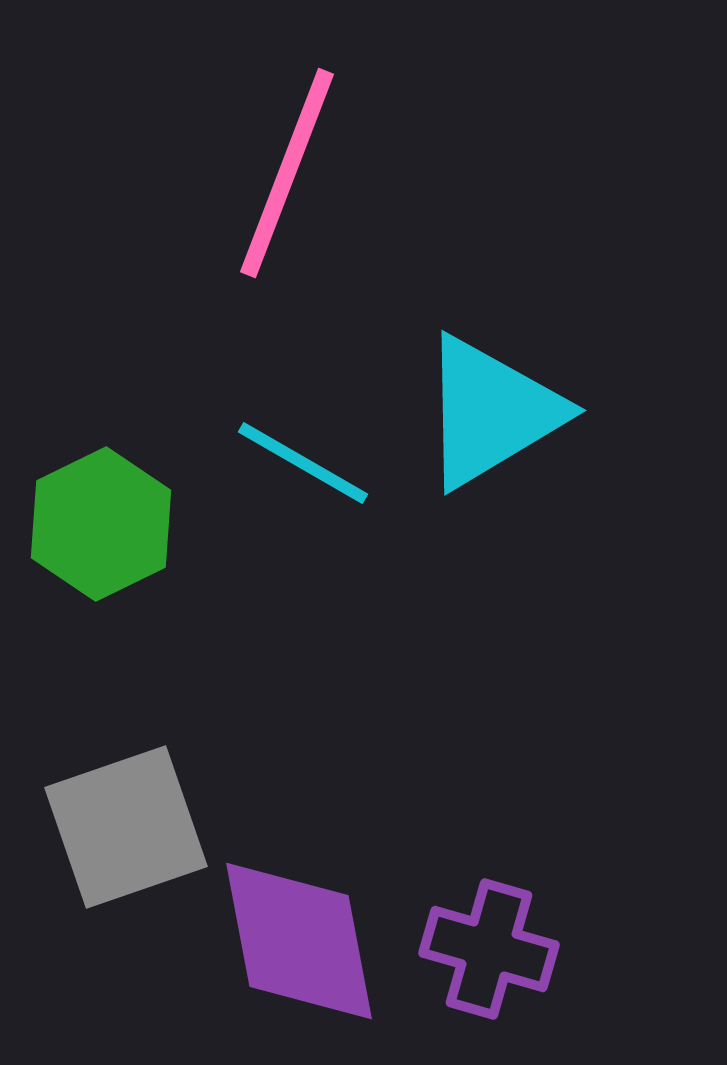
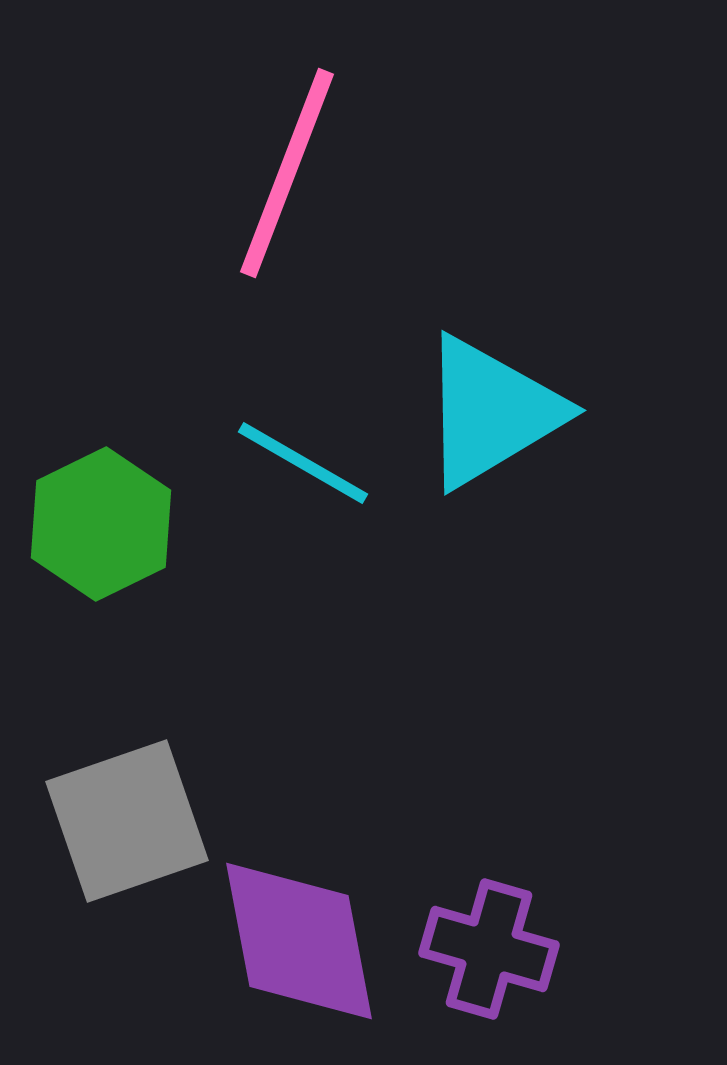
gray square: moved 1 px right, 6 px up
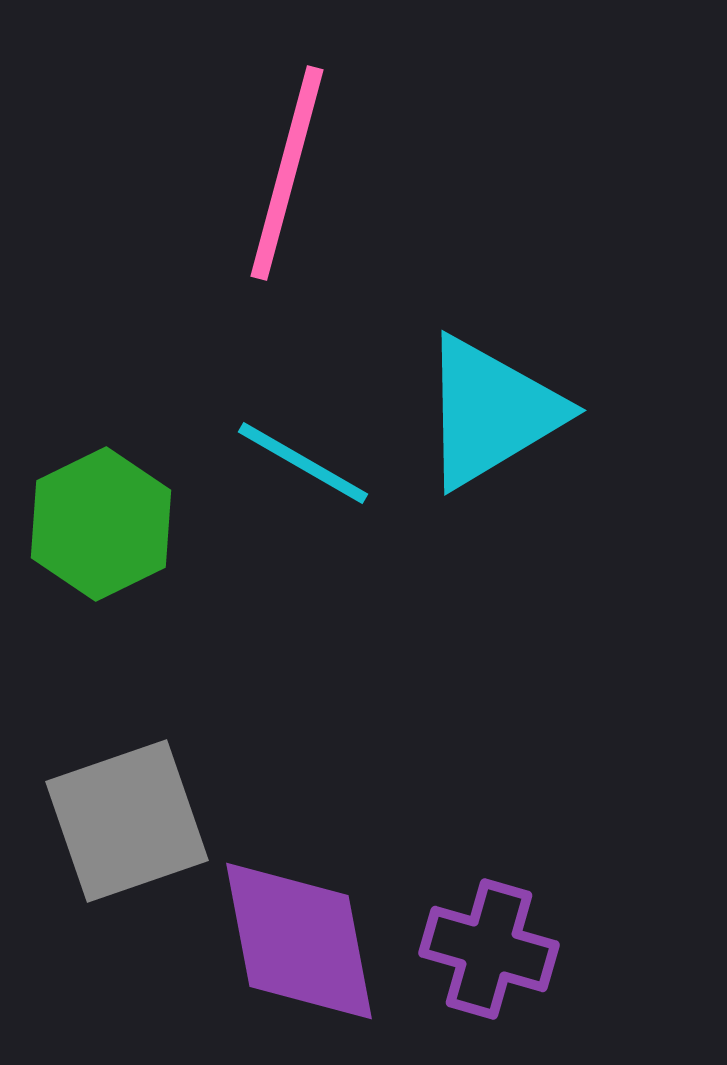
pink line: rotated 6 degrees counterclockwise
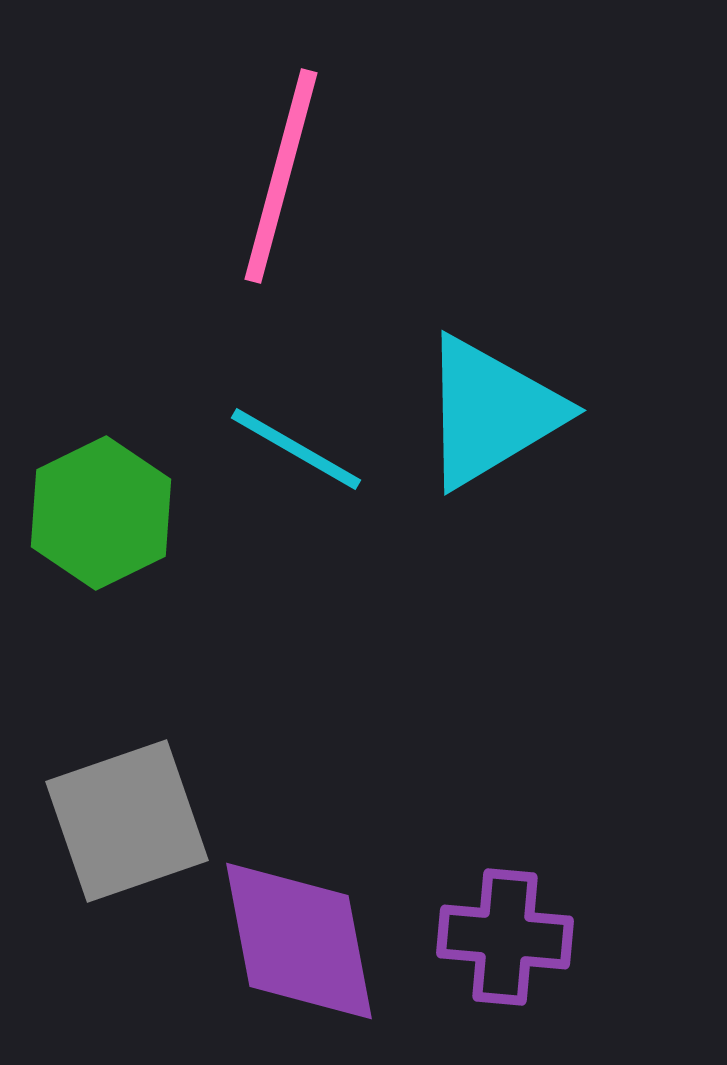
pink line: moved 6 px left, 3 px down
cyan line: moved 7 px left, 14 px up
green hexagon: moved 11 px up
purple cross: moved 16 px right, 12 px up; rotated 11 degrees counterclockwise
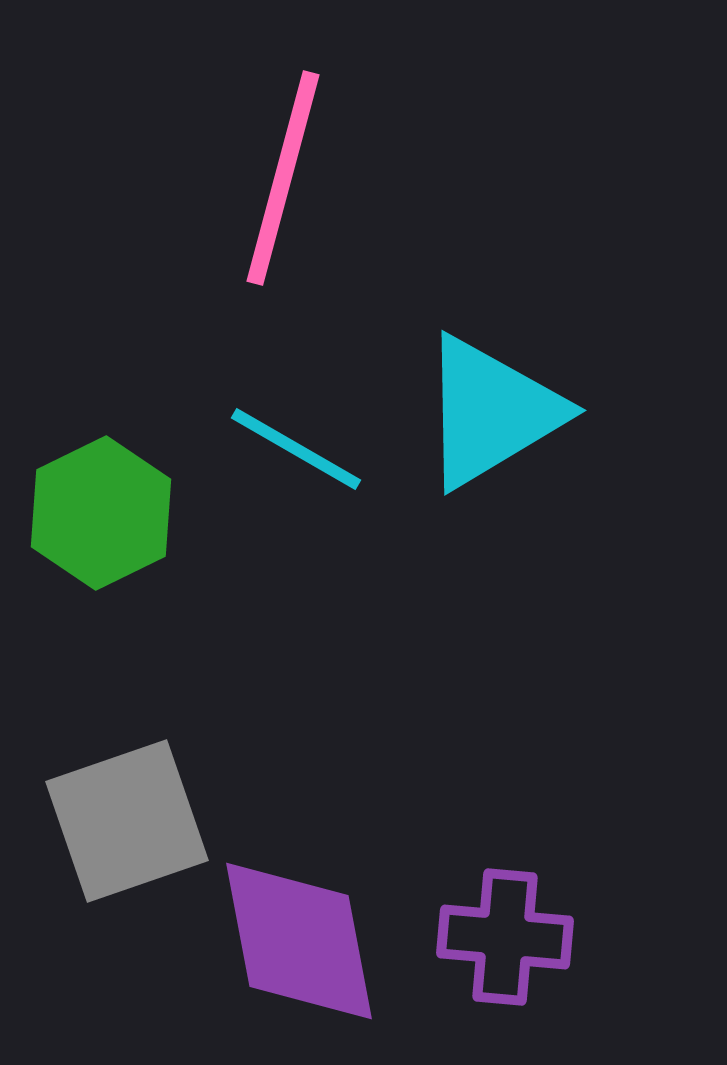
pink line: moved 2 px right, 2 px down
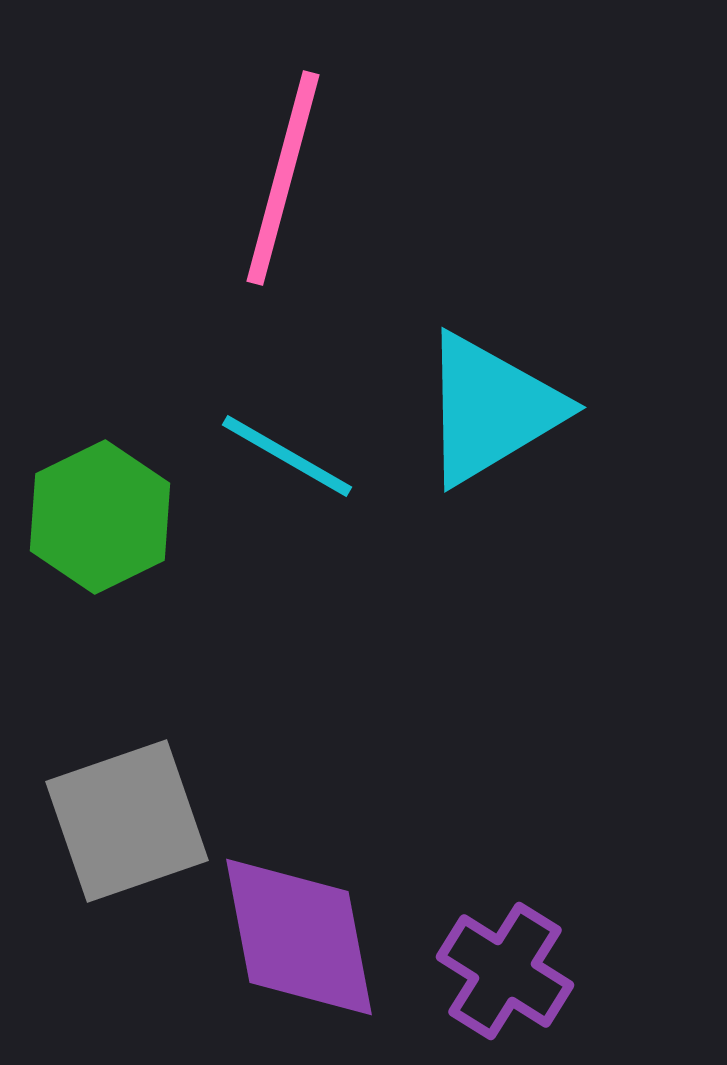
cyan triangle: moved 3 px up
cyan line: moved 9 px left, 7 px down
green hexagon: moved 1 px left, 4 px down
purple cross: moved 34 px down; rotated 27 degrees clockwise
purple diamond: moved 4 px up
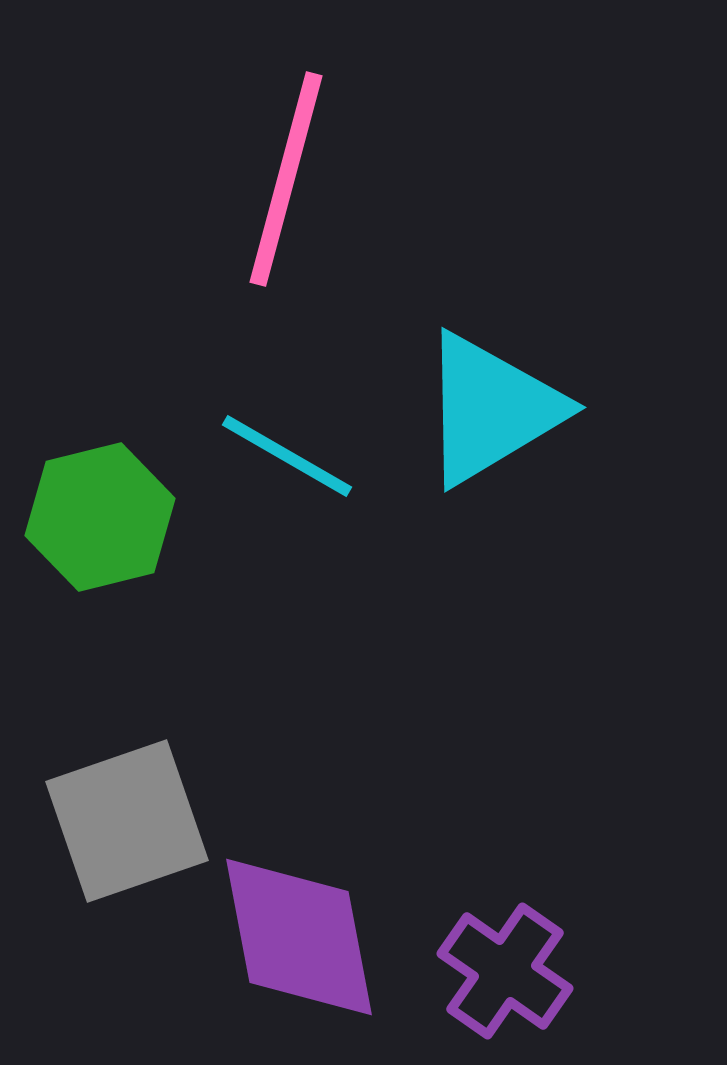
pink line: moved 3 px right, 1 px down
green hexagon: rotated 12 degrees clockwise
purple cross: rotated 3 degrees clockwise
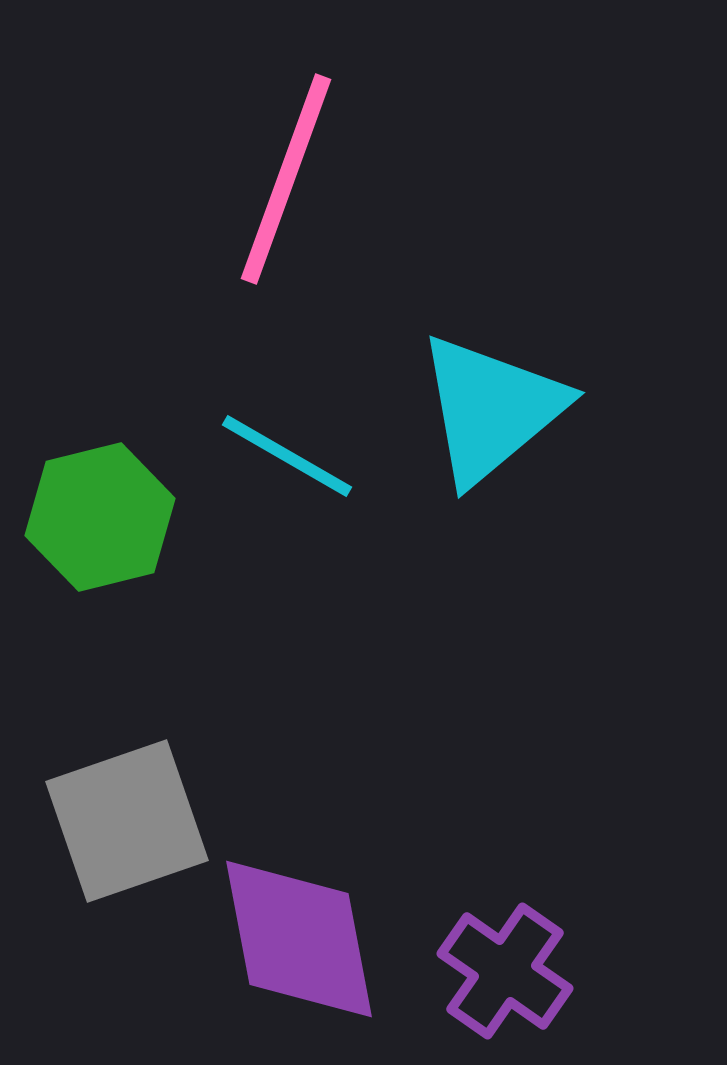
pink line: rotated 5 degrees clockwise
cyan triangle: rotated 9 degrees counterclockwise
purple diamond: moved 2 px down
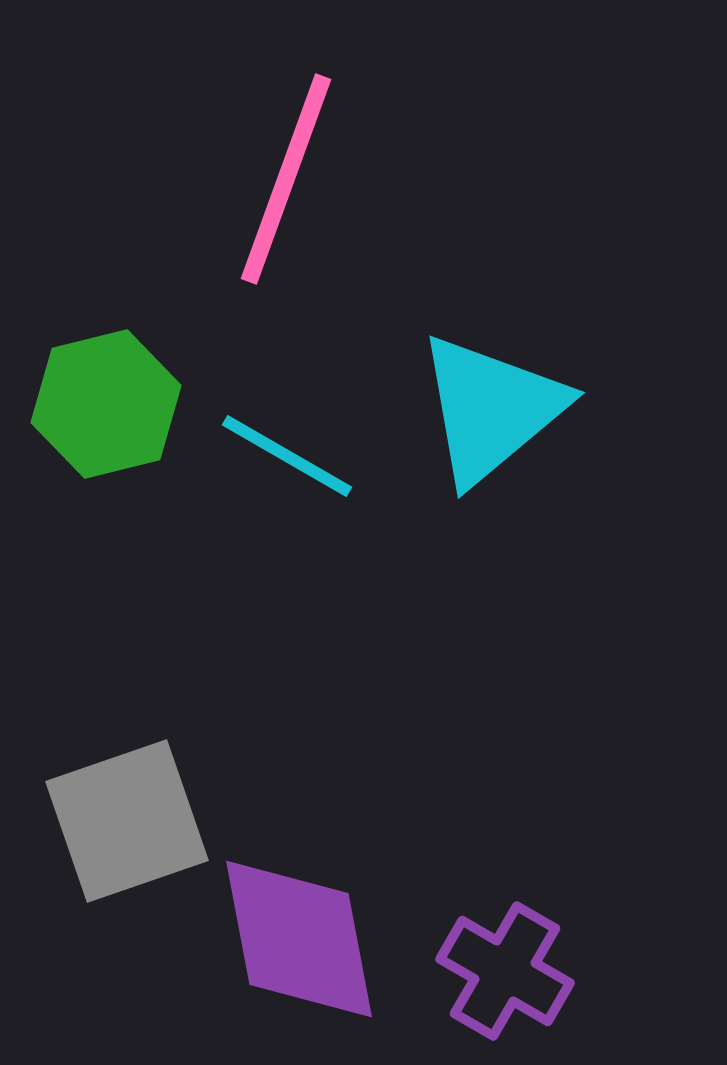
green hexagon: moved 6 px right, 113 px up
purple cross: rotated 5 degrees counterclockwise
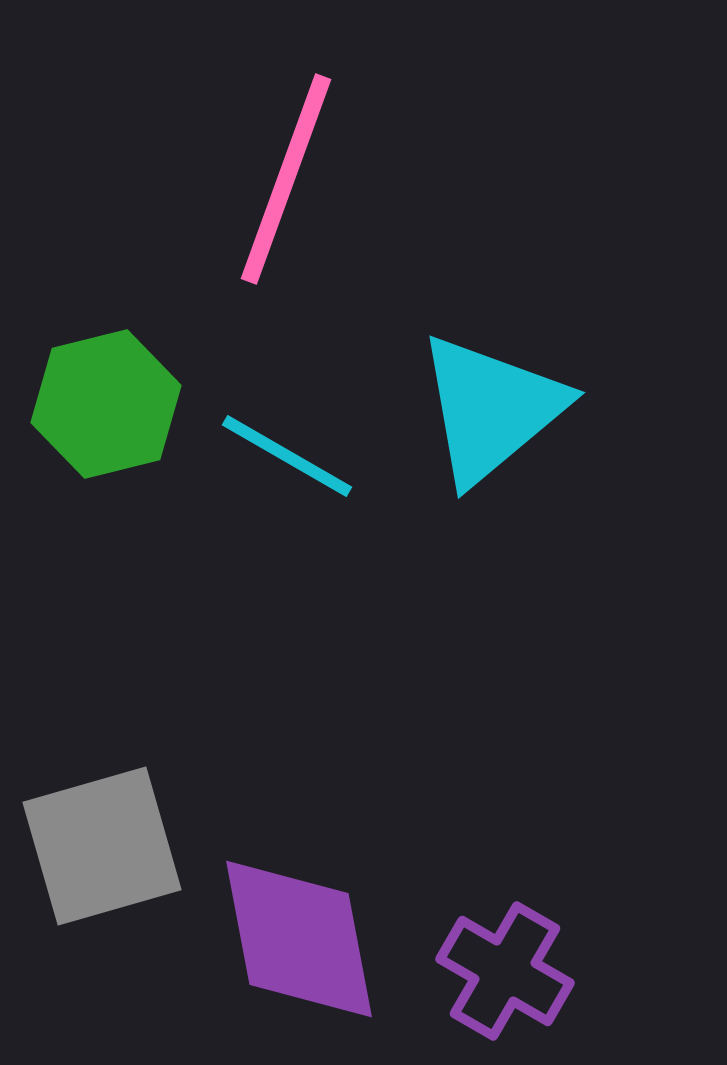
gray square: moved 25 px left, 25 px down; rotated 3 degrees clockwise
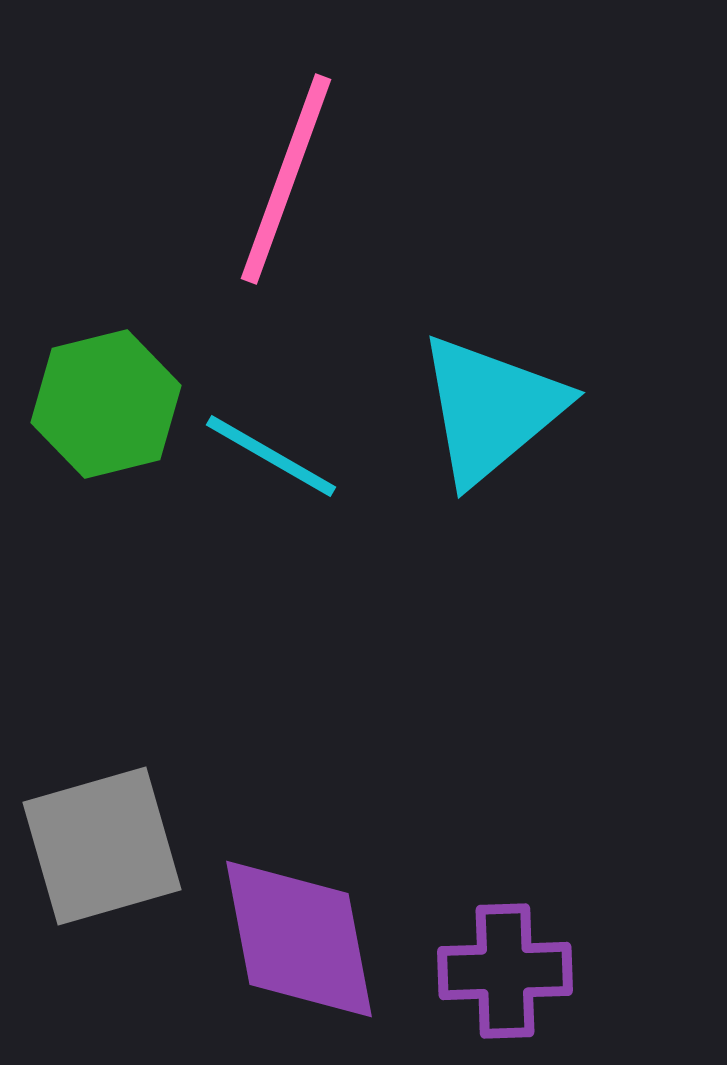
cyan line: moved 16 px left
purple cross: rotated 32 degrees counterclockwise
